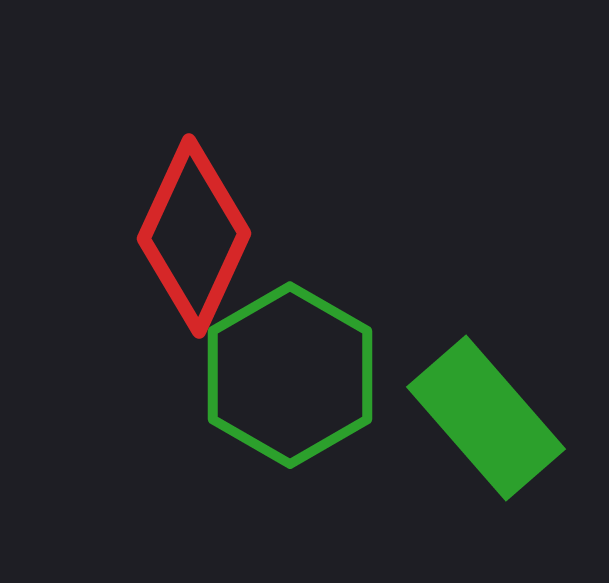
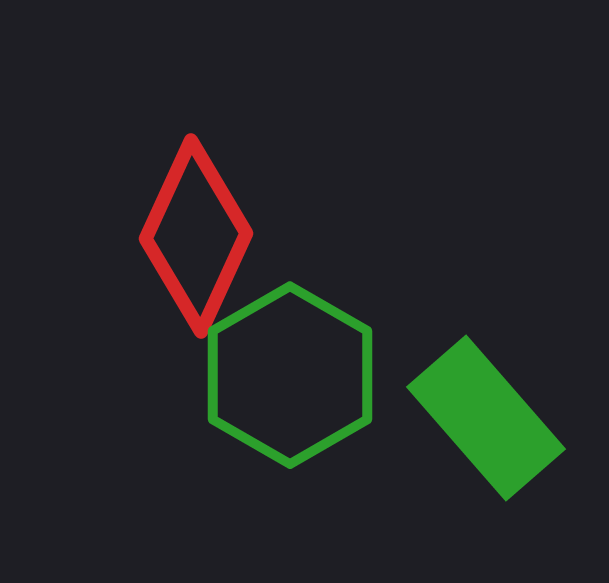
red diamond: moved 2 px right
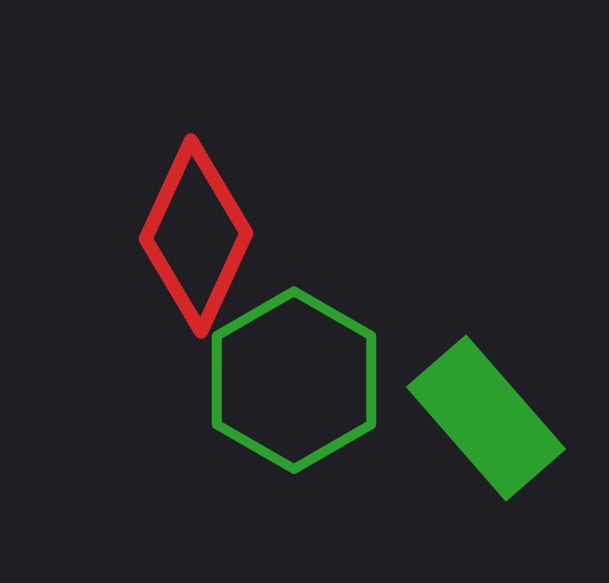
green hexagon: moved 4 px right, 5 px down
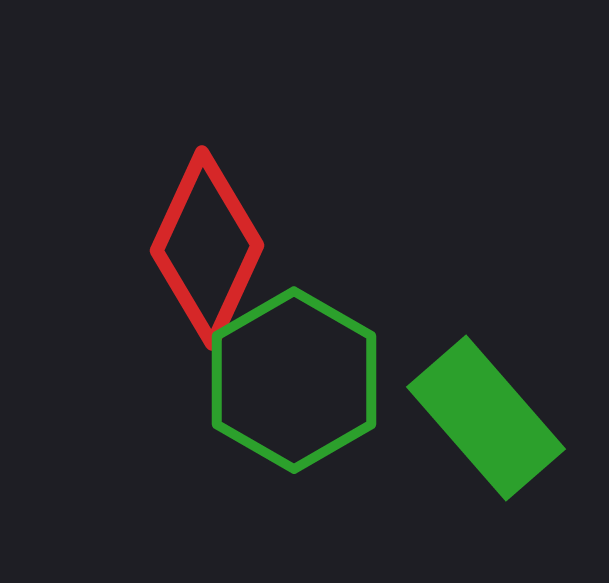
red diamond: moved 11 px right, 12 px down
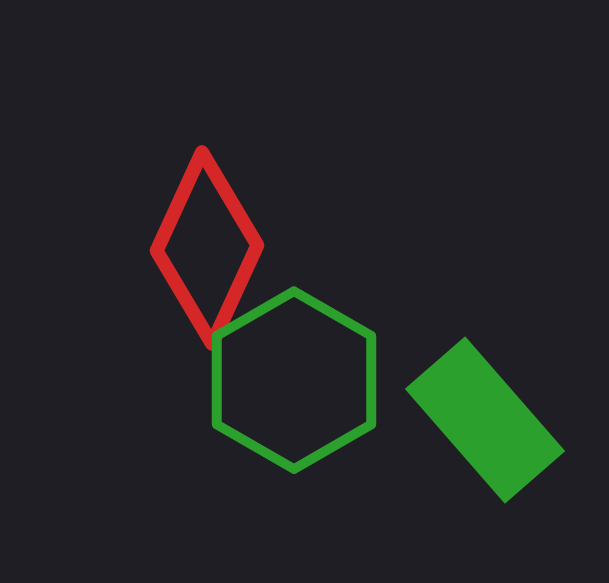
green rectangle: moved 1 px left, 2 px down
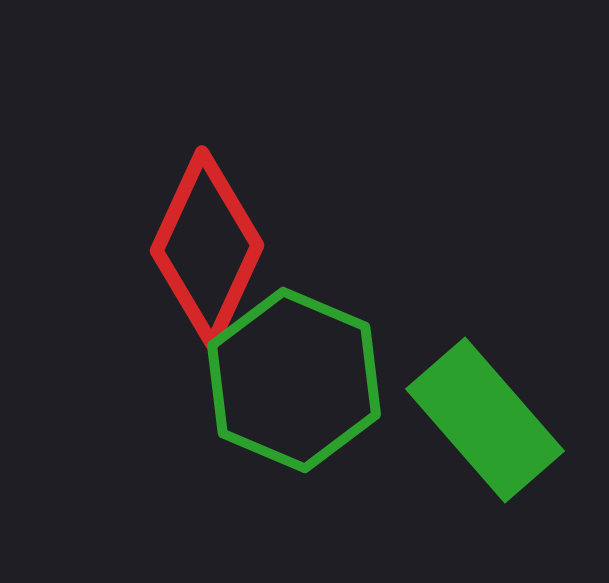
green hexagon: rotated 7 degrees counterclockwise
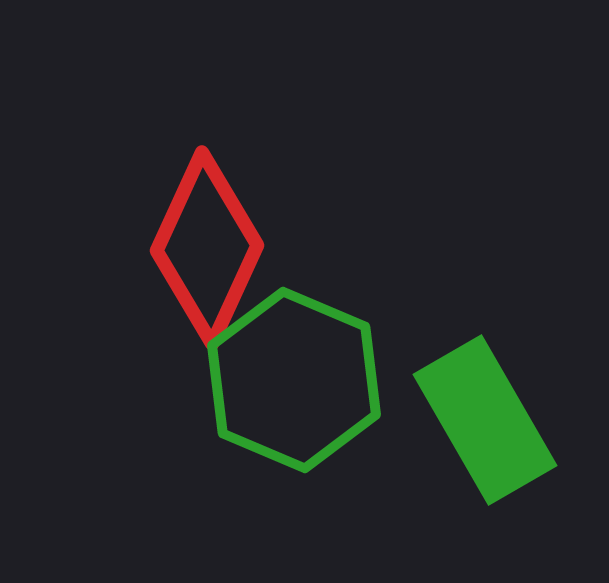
green rectangle: rotated 11 degrees clockwise
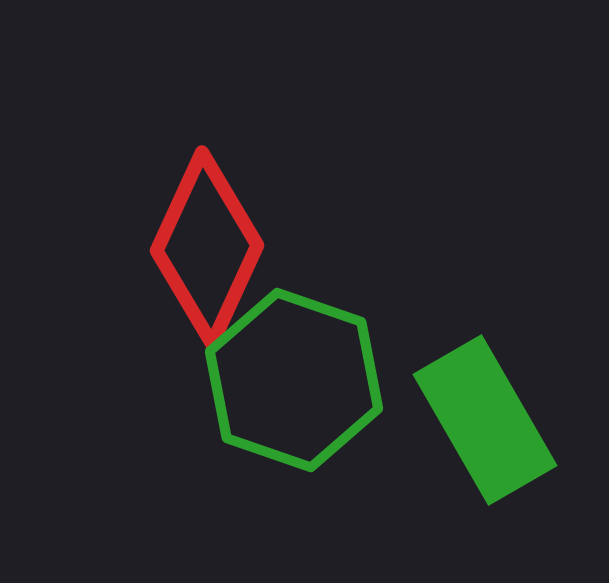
green hexagon: rotated 4 degrees counterclockwise
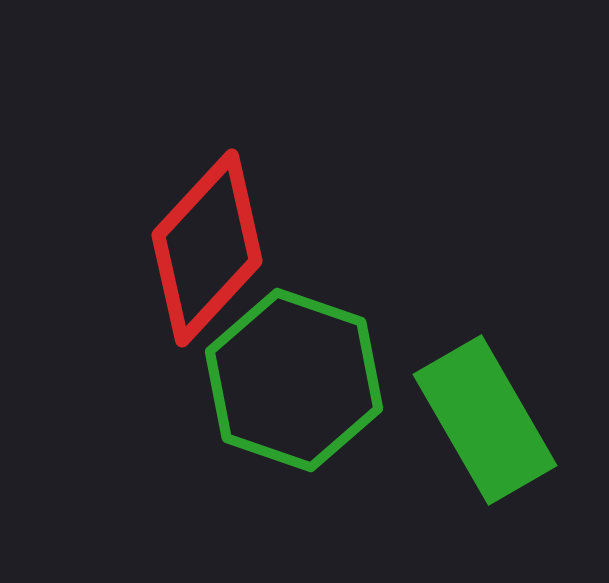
red diamond: rotated 18 degrees clockwise
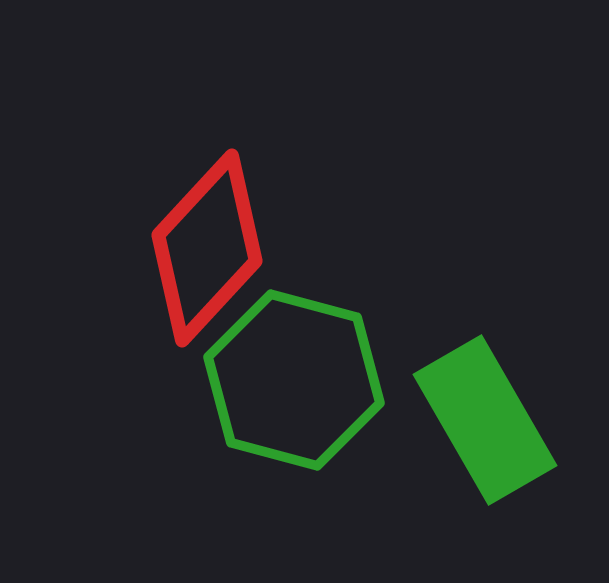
green hexagon: rotated 4 degrees counterclockwise
